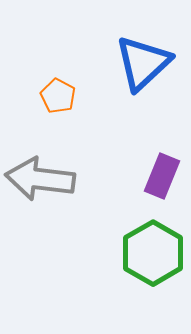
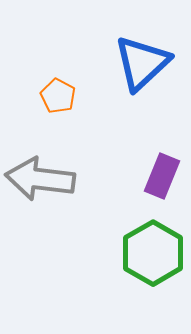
blue triangle: moved 1 px left
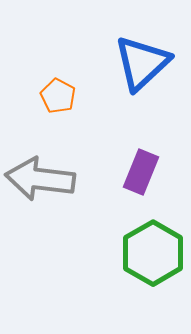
purple rectangle: moved 21 px left, 4 px up
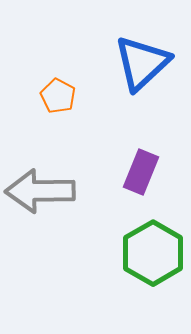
gray arrow: moved 12 px down; rotated 8 degrees counterclockwise
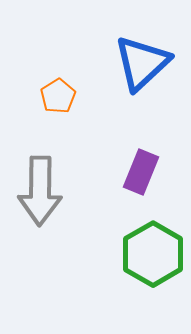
orange pentagon: rotated 12 degrees clockwise
gray arrow: rotated 88 degrees counterclockwise
green hexagon: moved 1 px down
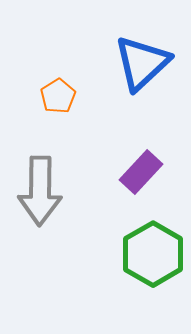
purple rectangle: rotated 21 degrees clockwise
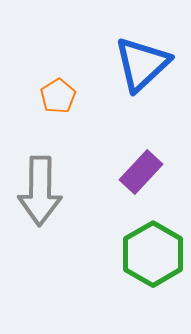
blue triangle: moved 1 px down
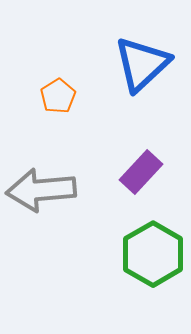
gray arrow: moved 1 px right, 1 px up; rotated 84 degrees clockwise
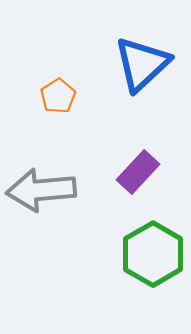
purple rectangle: moved 3 px left
